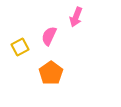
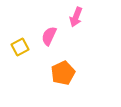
orange pentagon: moved 12 px right; rotated 10 degrees clockwise
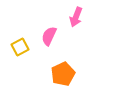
orange pentagon: moved 1 px down
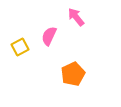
pink arrow: rotated 120 degrees clockwise
orange pentagon: moved 10 px right
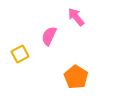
yellow square: moved 7 px down
orange pentagon: moved 3 px right, 3 px down; rotated 15 degrees counterclockwise
